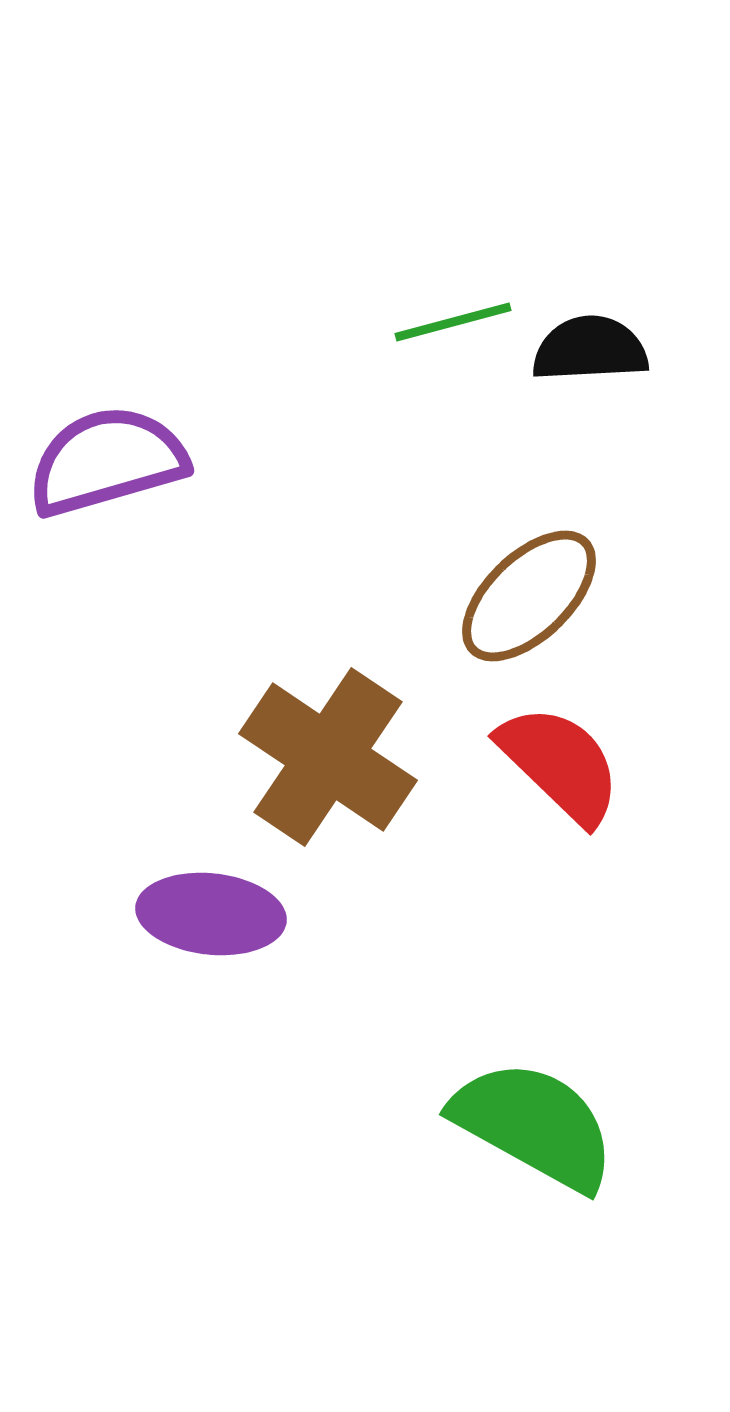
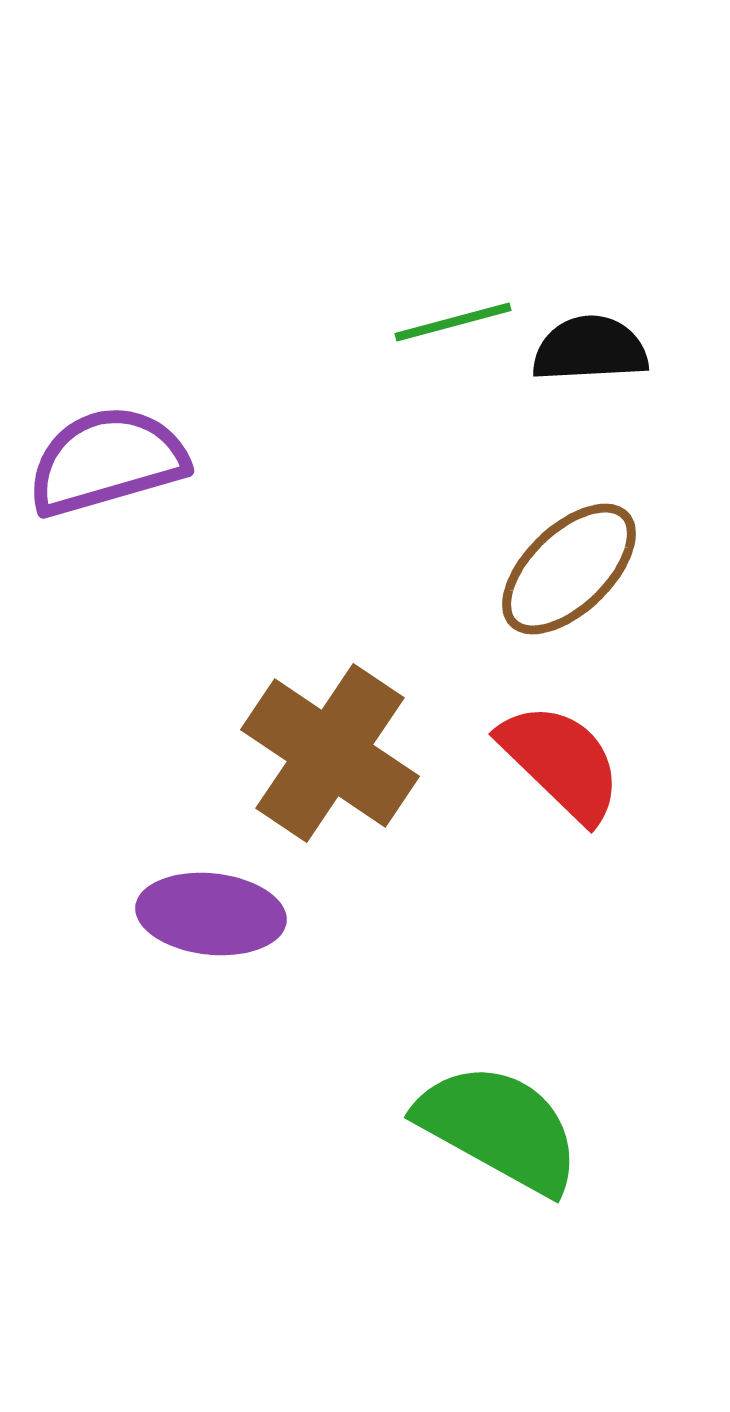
brown ellipse: moved 40 px right, 27 px up
brown cross: moved 2 px right, 4 px up
red semicircle: moved 1 px right, 2 px up
green semicircle: moved 35 px left, 3 px down
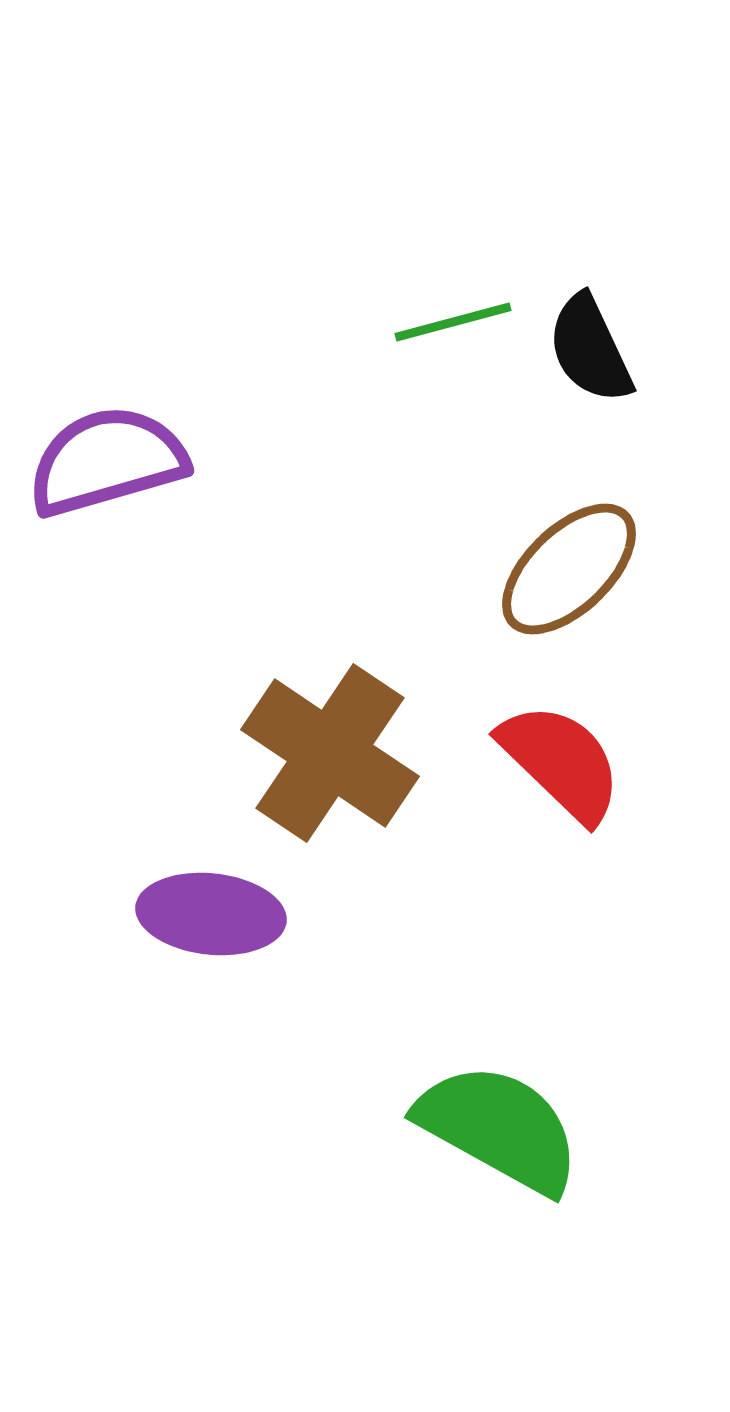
black semicircle: rotated 112 degrees counterclockwise
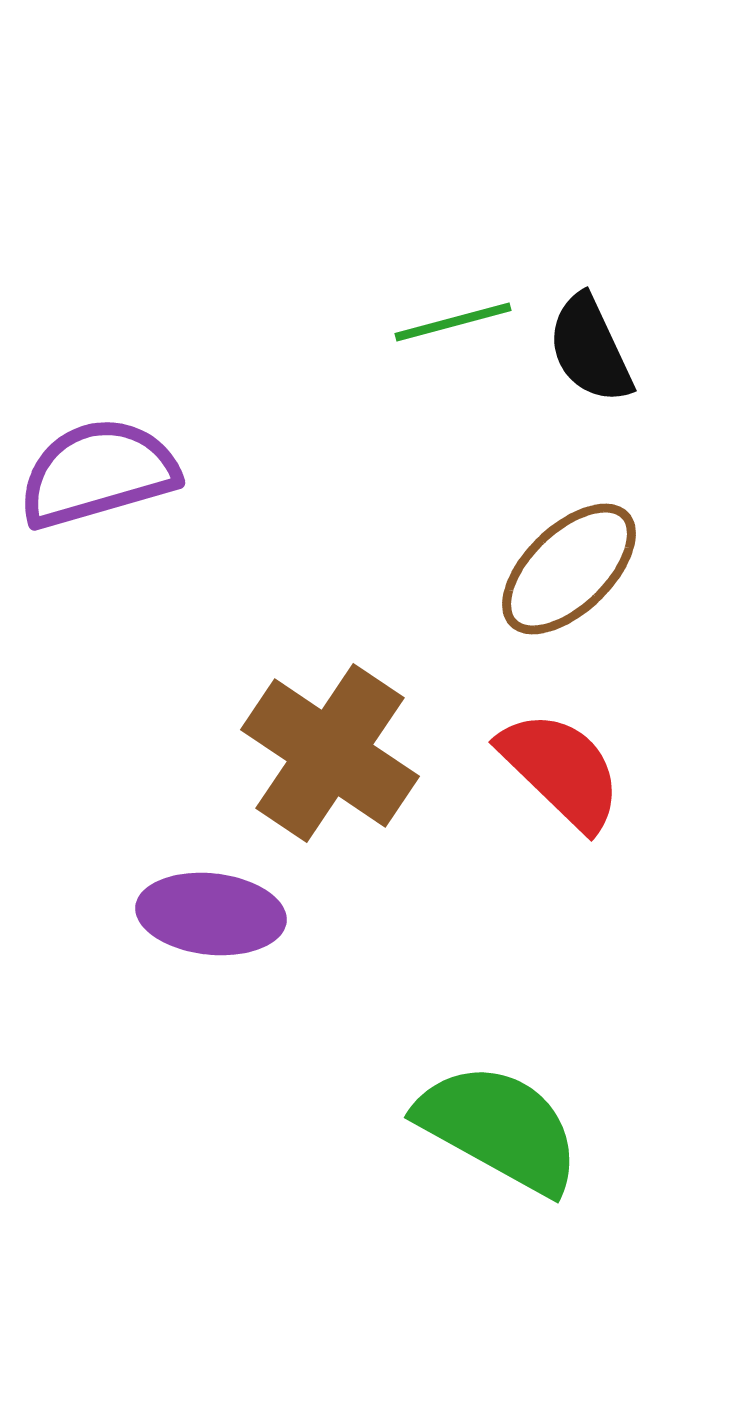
purple semicircle: moved 9 px left, 12 px down
red semicircle: moved 8 px down
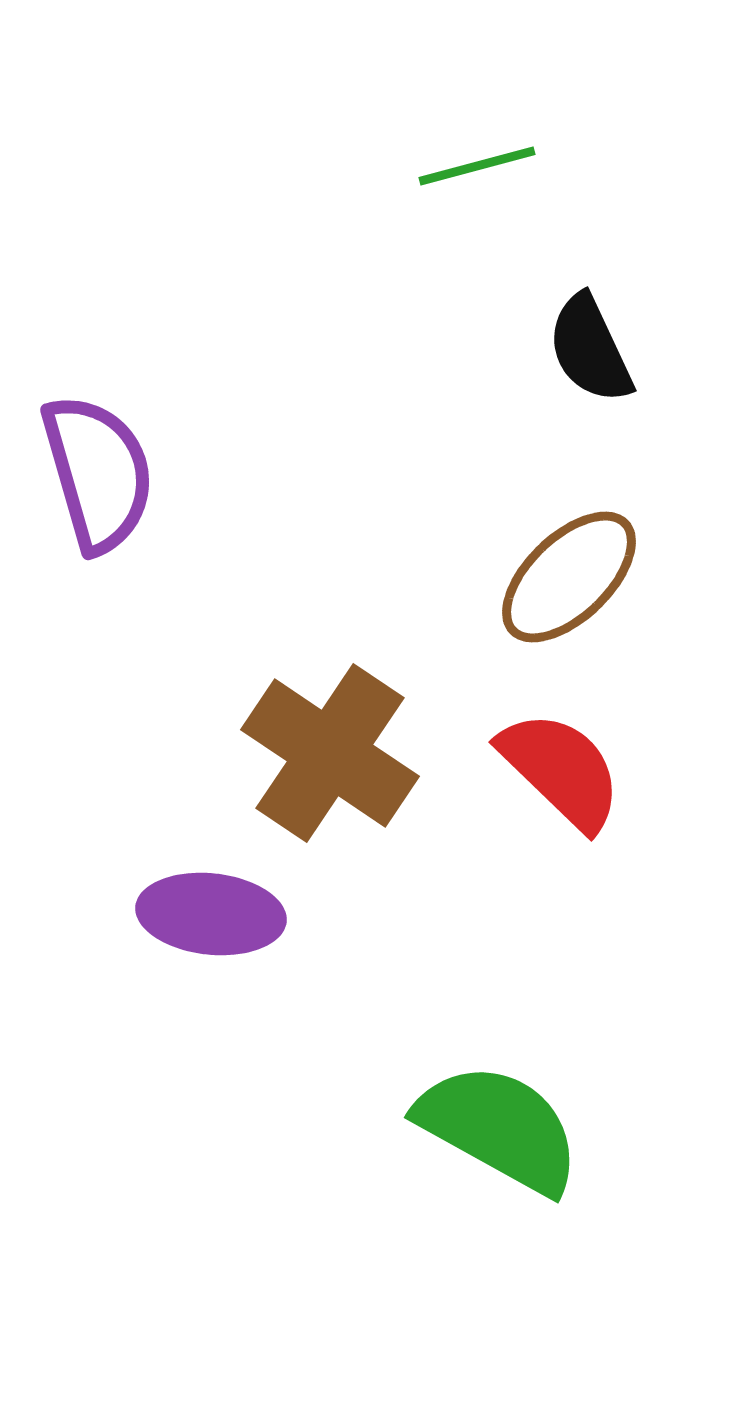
green line: moved 24 px right, 156 px up
purple semicircle: rotated 90 degrees clockwise
brown ellipse: moved 8 px down
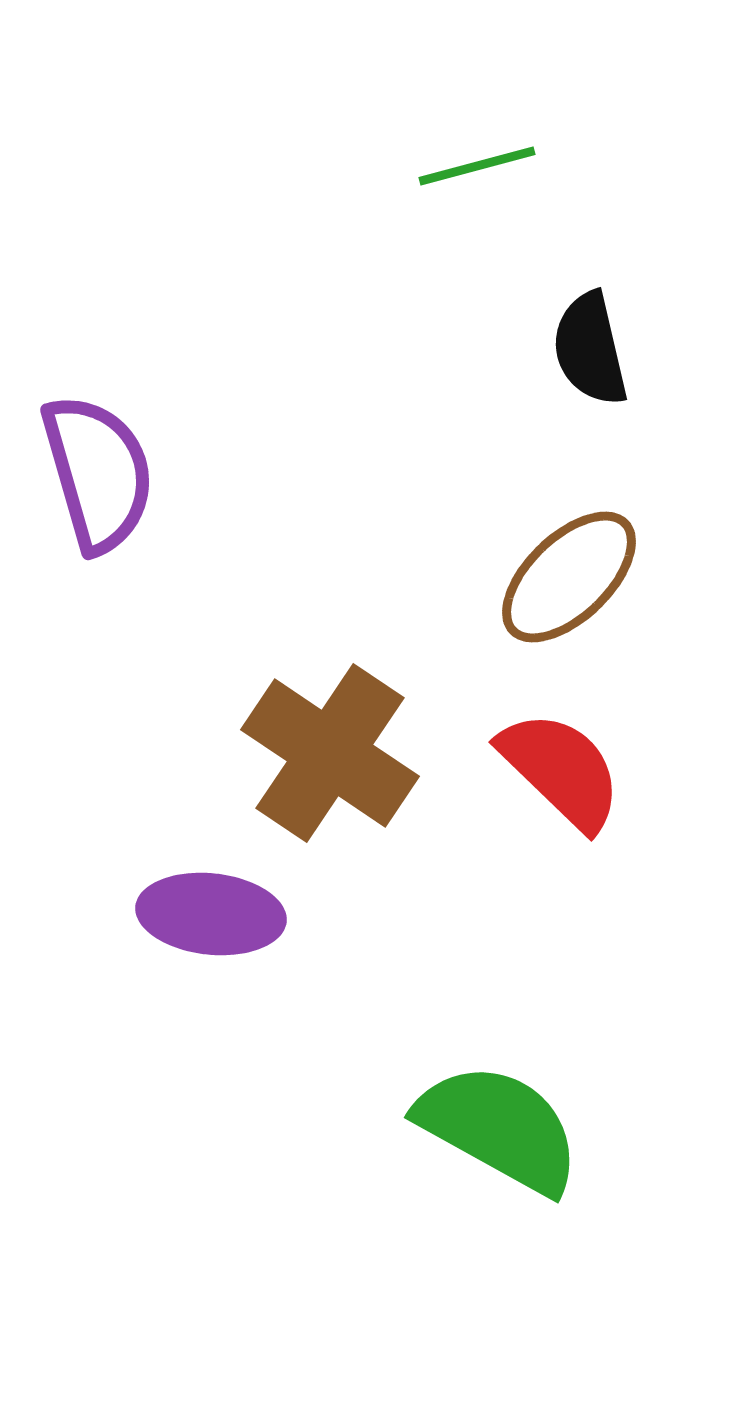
black semicircle: rotated 12 degrees clockwise
